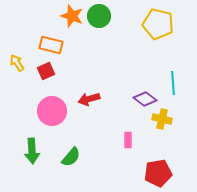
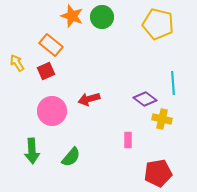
green circle: moved 3 px right, 1 px down
orange rectangle: rotated 25 degrees clockwise
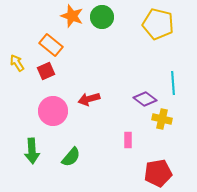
pink circle: moved 1 px right
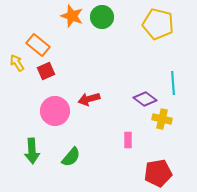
orange rectangle: moved 13 px left
pink circle: moved 2 px right
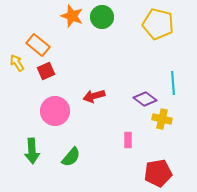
red arrow: moved 5 px right, 3 px up
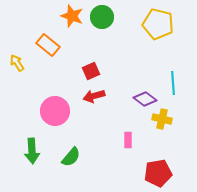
orange rectangle: moved 10 px right
red square: moved 45 px right
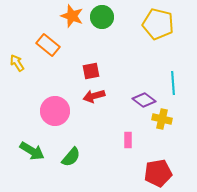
red square: rotated 12 degrees clockwise
purple diamond: moved 1 px left, 1 px down
green arrow: rotated 55 degrees counterclockwise
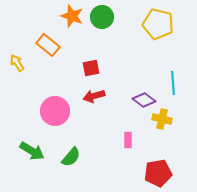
red square: moved 3 px up
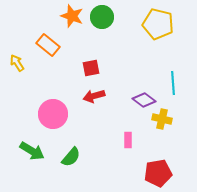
pink circle: moved 2 px left, 3 px down
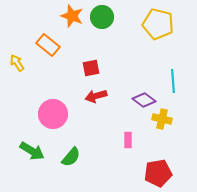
cyan line: moved 2 px up
red arrow: moved 2 px right
